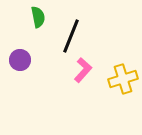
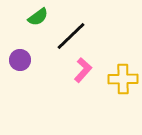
green semicircle: rotated 65 degrees clockwise
black line: rotated 24 degrees clockwise
yellow cross: rotated 16 degrees clockwise
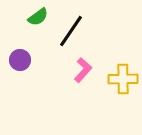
black line: moved 5 px up; rotated 12 degrees counterclockwise
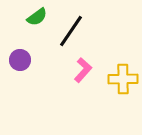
green semicircle: moved 1 px left
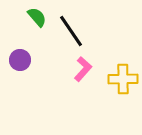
green semicircle: rotated 95 degrees counterclockwise
black line: rotated 68 degrees counterclockwise
pink L-shape: moved 1 px up
